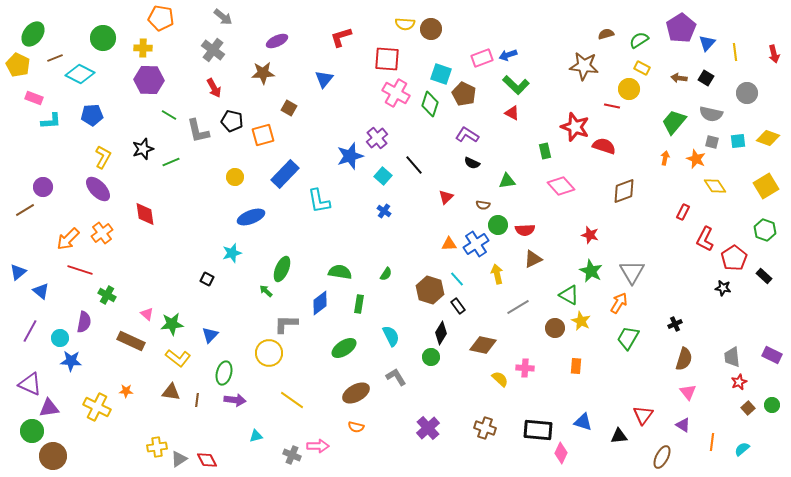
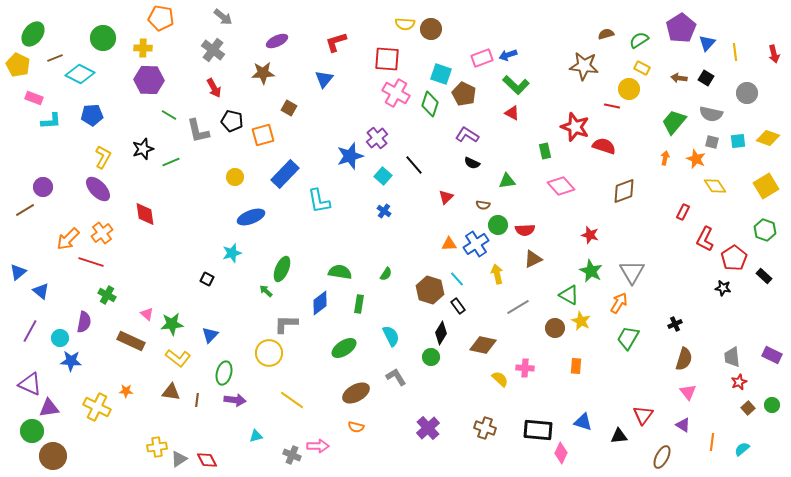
red L-shape at (341, 37): moved 5 px left, 5 px down
red line at (80, 270): moved 11 px right, 8 px up
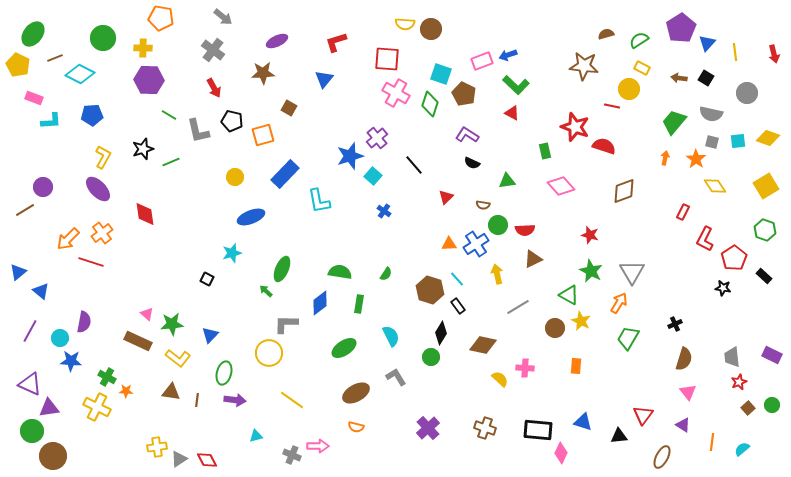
pink rectangle at (482, 58): moved 3 px down
orange star at (696, 159): rotated 12 degrees clockwise
cyan square at (383, 176): moved 10 px left
green cross at (107, 295): moved 82 px down
brown rectangle at (131, 341): moved 7 px right
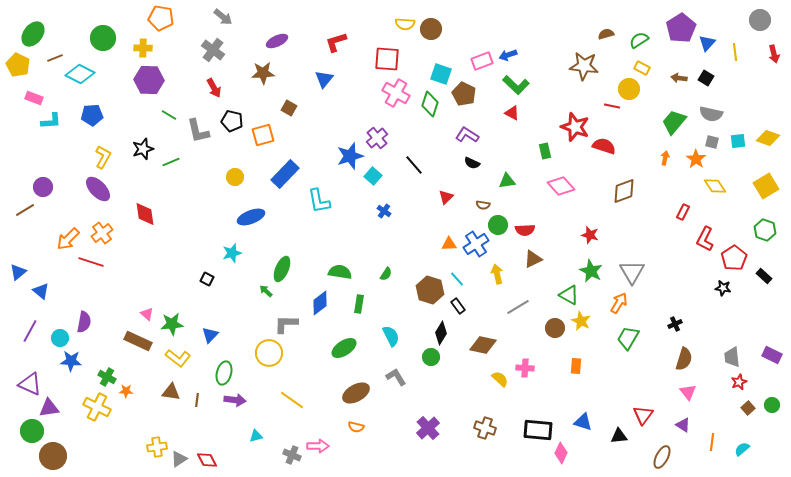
gray circle at (747, 93): moved 13 px right, 73 px up
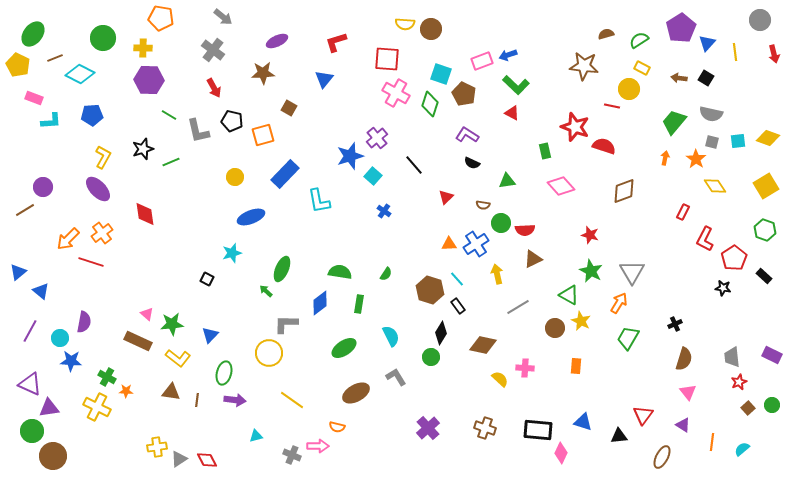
green circle at (498, 225): moved 3 px right, 2 px up
orange semicircle at (356, 427): moved 19 px left
